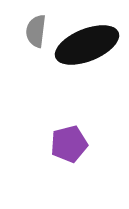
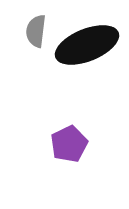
purple pentagon: rotated 12 degrees counterclockwise
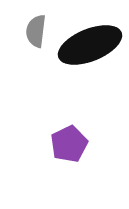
black ellipse: moved 3 px right
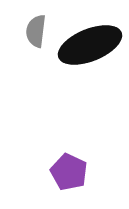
purple pentagon: moved 28 px down; rotated 21 degrees counterclockwise
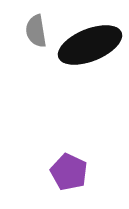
gray semicircle: rotated 16 degrees counterclockwise
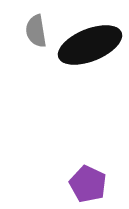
purple pentagon: moved 19 px right, 12 px down
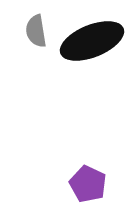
black ellipse: moved 2 px right, 4 px up
